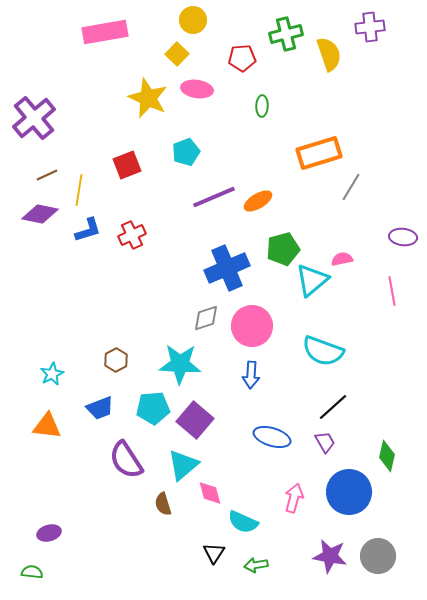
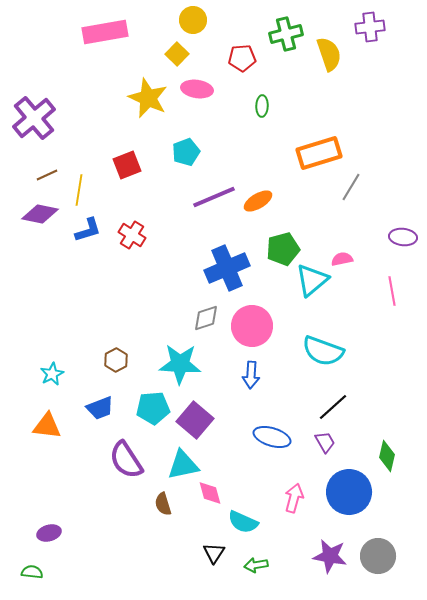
red cross at (132, 235): rotated 32 degrees counterclockwise
cyan triangle at (183, 465): rotated 28 degrees clockwise
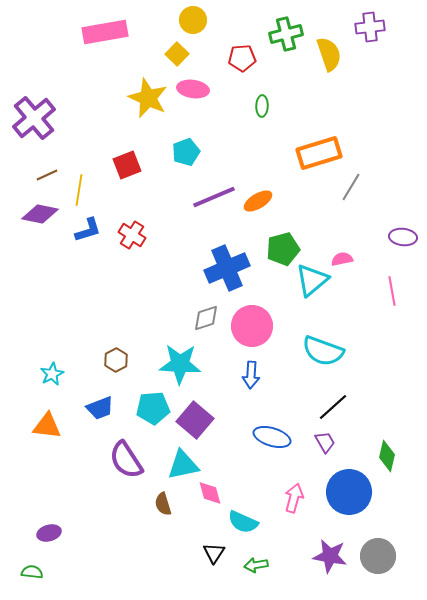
pink ellipse at (197, 89): moved 4 px left
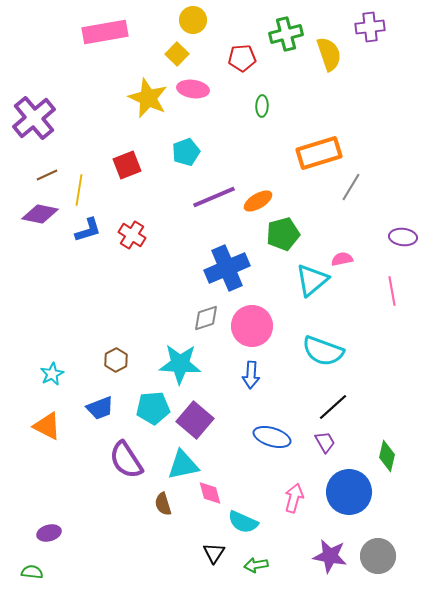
green pentagon at (283, 249): moved 15 px up
orange triangle at (47, 426): rotated 20 degrees clockwise
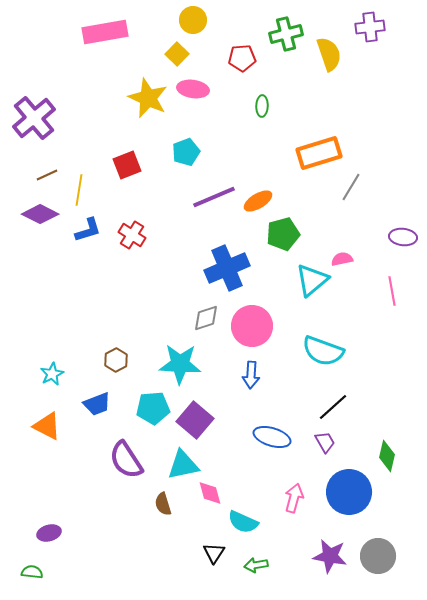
purple diamond at (40, 214): rotated 15 degrees clockwise
blue trapezoid at (100, 408): moved 3 px left, 4 px up
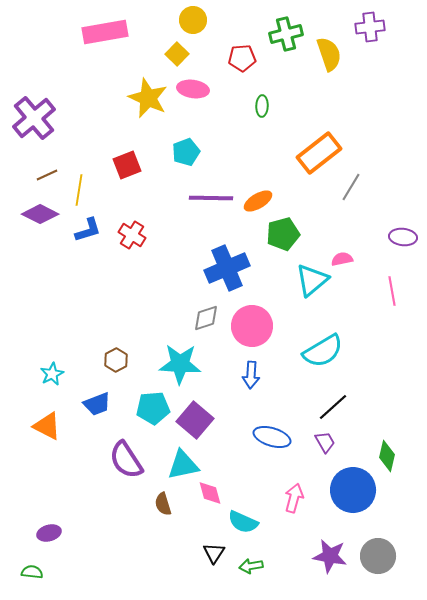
orange rectangle at (319, 153): rotated 21 degrees counterclockwise
purple line at (214, 197): moved 3 px left, 1 px down; rotated 24 degrees clockwise
cyan semicircle at (323, 351): rotated 51 degrees counterclockwise
blue circle at (349, 492): moved 4 px right, 2 px up
green arrow at (256, 565): moved 5 px left, 1 px down
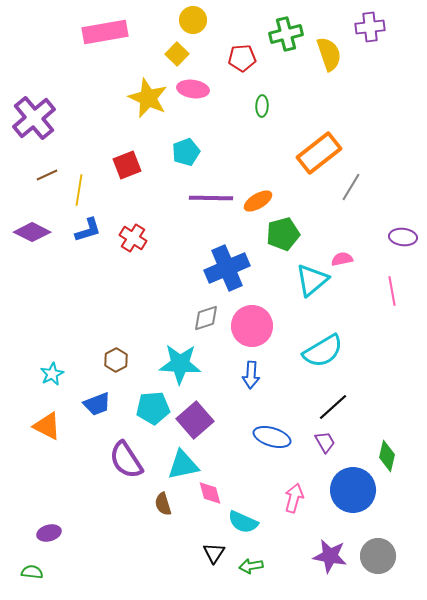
purple diamond at (40, 214): moved 8 px left, 18 px down
red cross at (132, 235): moved 1 px right, 3 px down
purple square at (195, 420): rotated 9 degrees clockwise
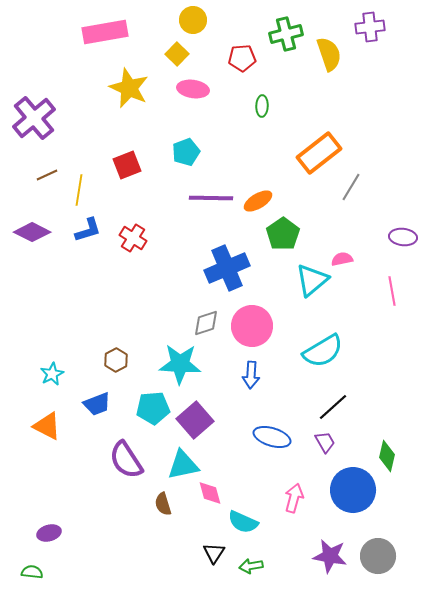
yellow star at (148, 98): moved 19 px left, 10 px up
green pentagon at (283, 234): rotated 20 degrees counterclockwise
gray diamond at (206, 318): moved 5 px down
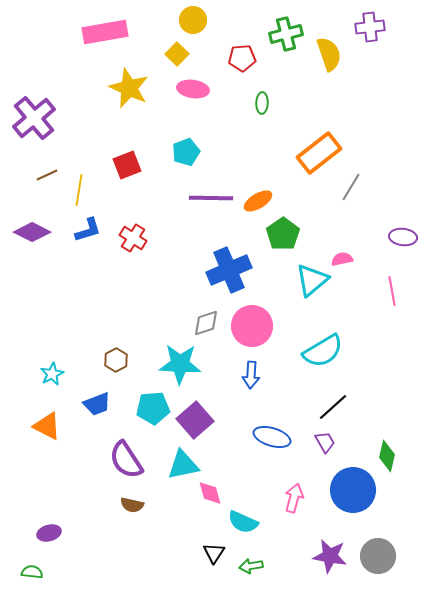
green ellipse at (262, 106): moved 3 px up
blue cross at (227, 268): moved 2 px right, 2 px down
brown semicircle at (163, 504): moved 31 px left, 1 px down; rotated 60 degrees counterclockwise
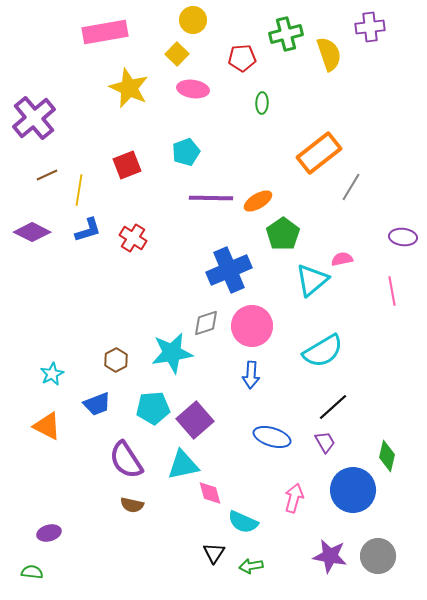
cyan star at (180, 364): moved 8 px left, 11 px up; rotated 12 degrees counterclockwise
